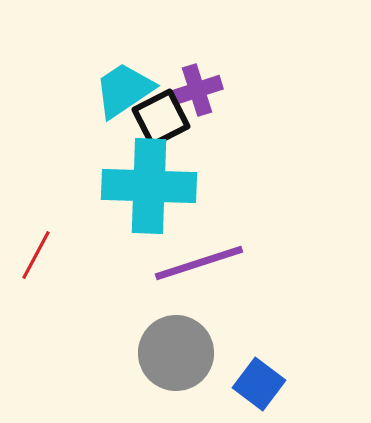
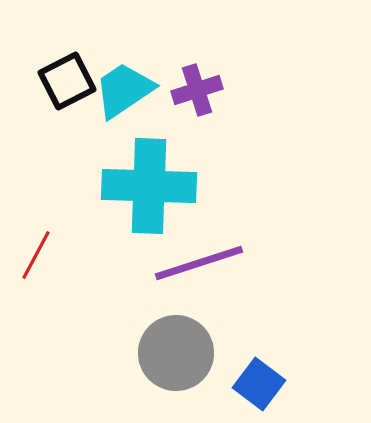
black square: moved 94 px left, 37 px up
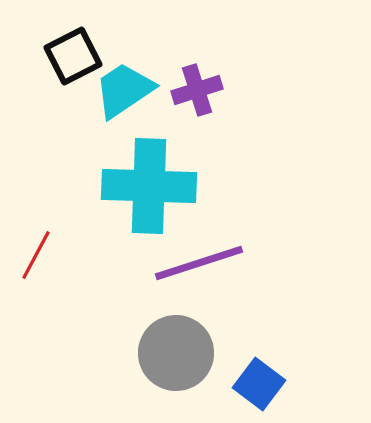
black square: moved 6 px right, 25 px up
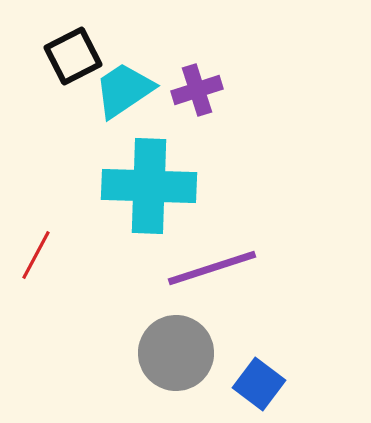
purple line: moved 13 px right, 5 px down
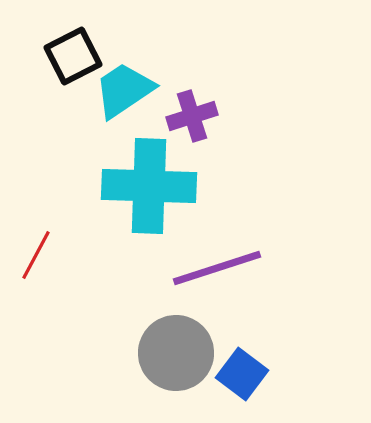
purple cross: moved 5 px left, 26 px down
purple line: moved 5 px right
blue square: moved 17 px left, 10 px up
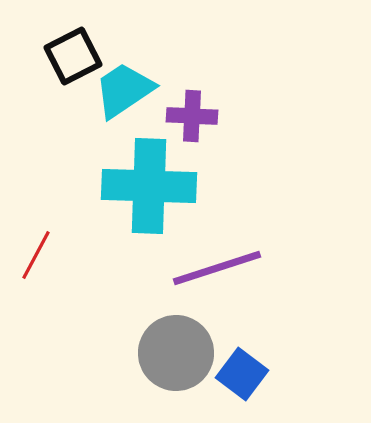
purple cross: rotated 21 degrees clockwise
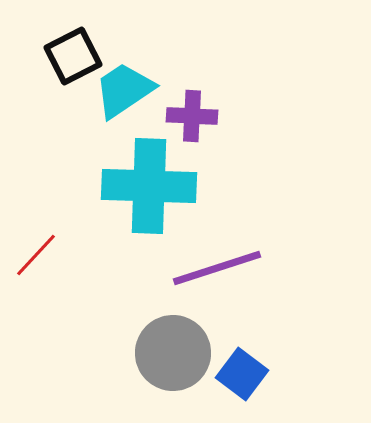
red line: rotated 15 degrees clockwise
gray circle: moved 3 px left
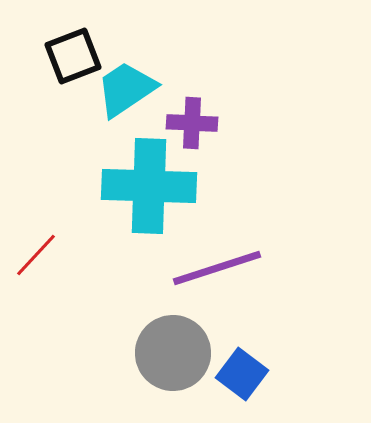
black square: rotated 6 degrees clockwise
cyan trapezoid: moved 2 px right, 1 px up
purple cross: moved 7 px down
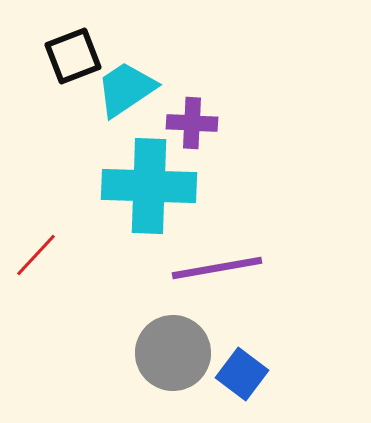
purple line: rotated 8 degrees clockwise
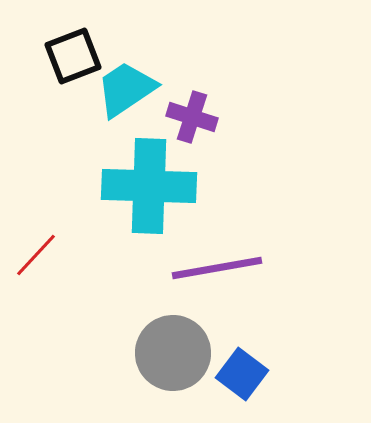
purple cross: moved 6 px up; rotated 15 degrees clockwise
